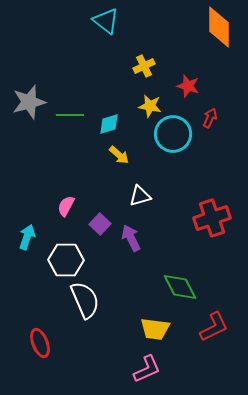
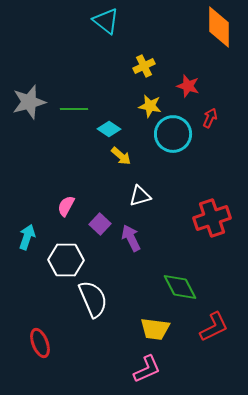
green line: moved 4 px right, 6 px up
cyan diamond: moved 5 px down; rotated 50 degrees clockwise
yellow arrow: moved 2 px right, 1 px down
white semicircle: moved 8 px right, 1 px up
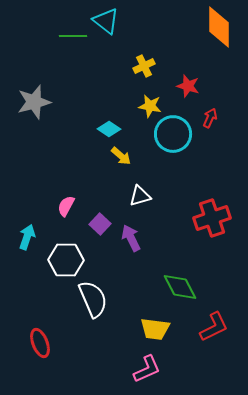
gray star: moved 5 px right
green line: moved 1 px left, 73 px up
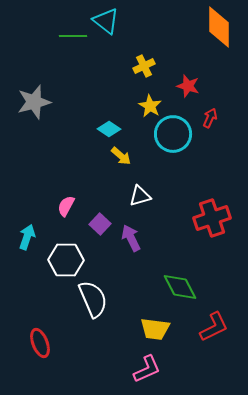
yellow star: rotated 20 degrees clockwise
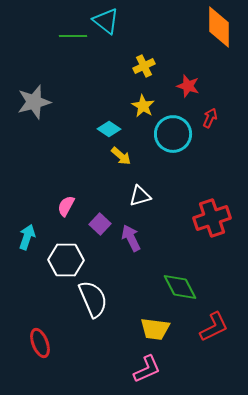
yellow star: moved 7 px left
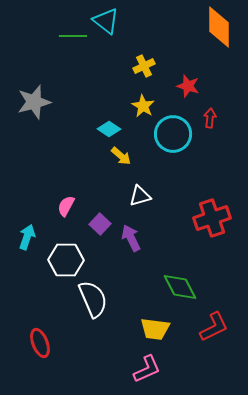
red arrow: rotated 18 degrees counterclockwise
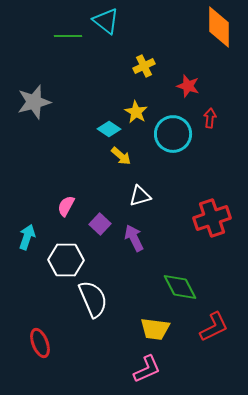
green line: moved 5 px left
yellow star: moved 7 px left, 6 px down
purple arrow: moved 3 px right
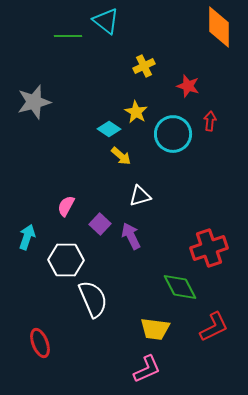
red arrow: moved 3 px down
red cross: moved 3 px left, 30 px down
purple arrow: moved 3 px left, 2 px up
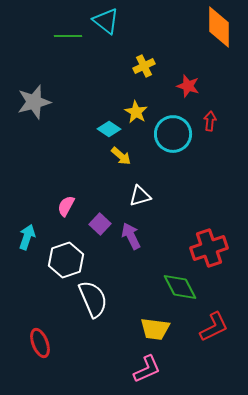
white hexagon: rotated 20 degrees counterclockwise
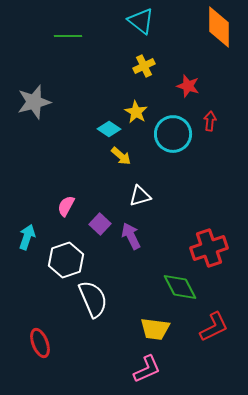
cyan triangle: moved 35 px right
